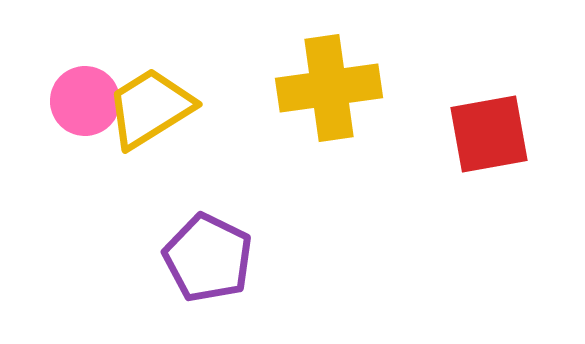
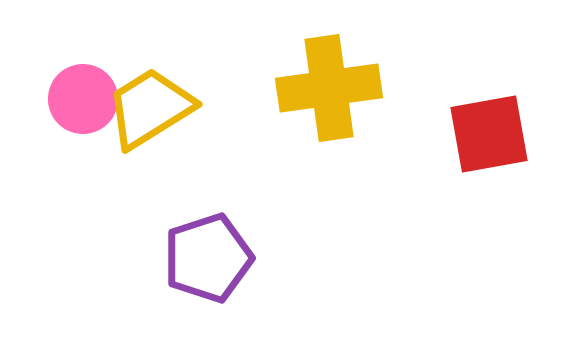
pink circle: moved 2 px left, 2 px up
purple pentagon: rotated 28 degrees clockwise
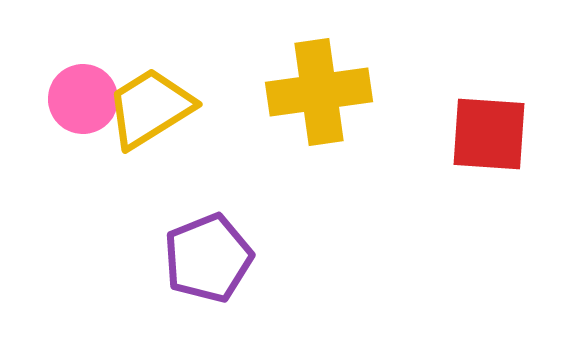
yellow cross: moved 10 px left, 4 px down
red square: rotated 14 degrees clockwise
purple pentagon: rotated 4 degrees counterclockwise
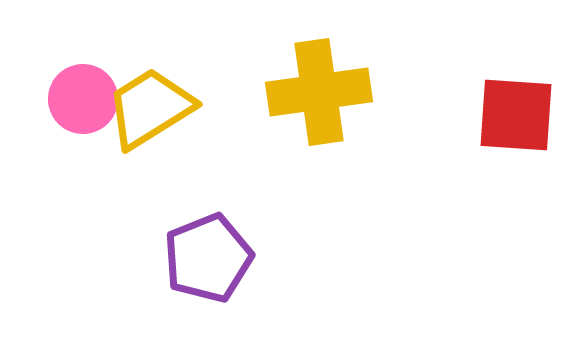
red square: moved 27 px right, 19 px up
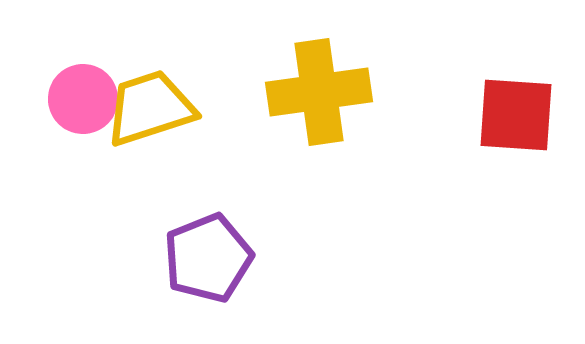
yellow trapezoid: rotated 14 degrees clockwise
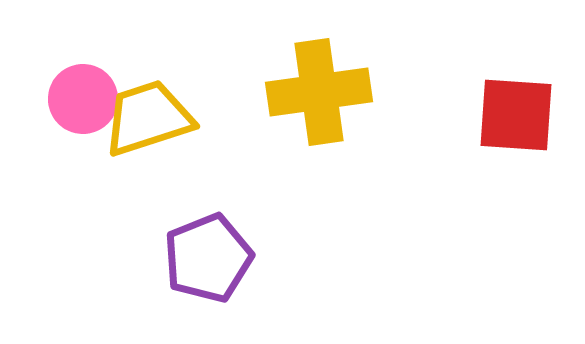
yellow trapezoid: moved 2 px left, 10 px down
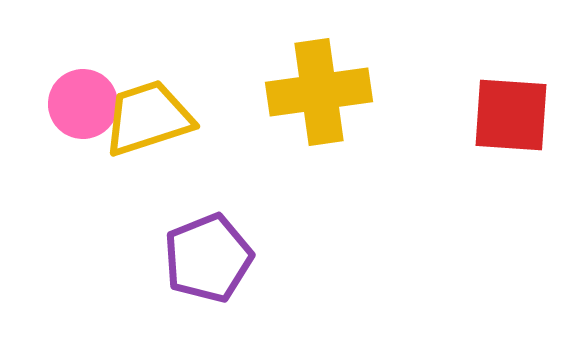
pink circle: moved 5 px down
red square: moved 5 px left
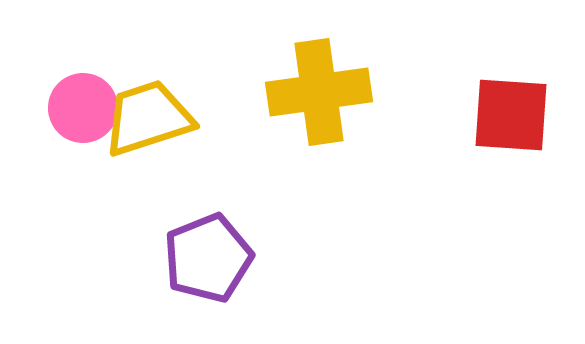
pink circle: moved 4 px down
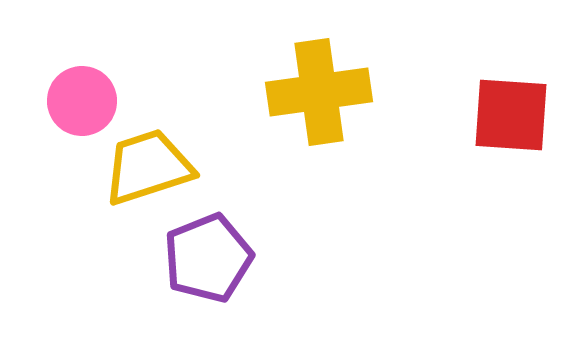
pink circle: moved 1 px left, 7 px up
yellow trapezoid: moved 49 px down
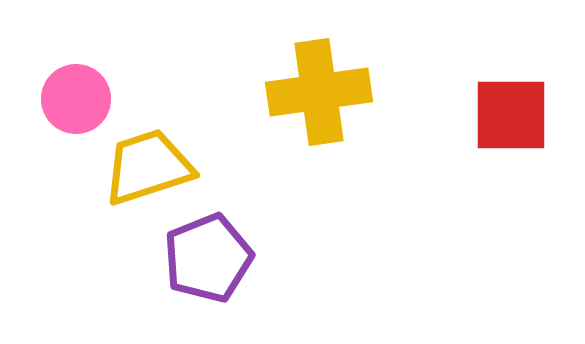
pink circle: moved 6 px left, 2 px up
red square: rotated 4 degrees counterclockwise
